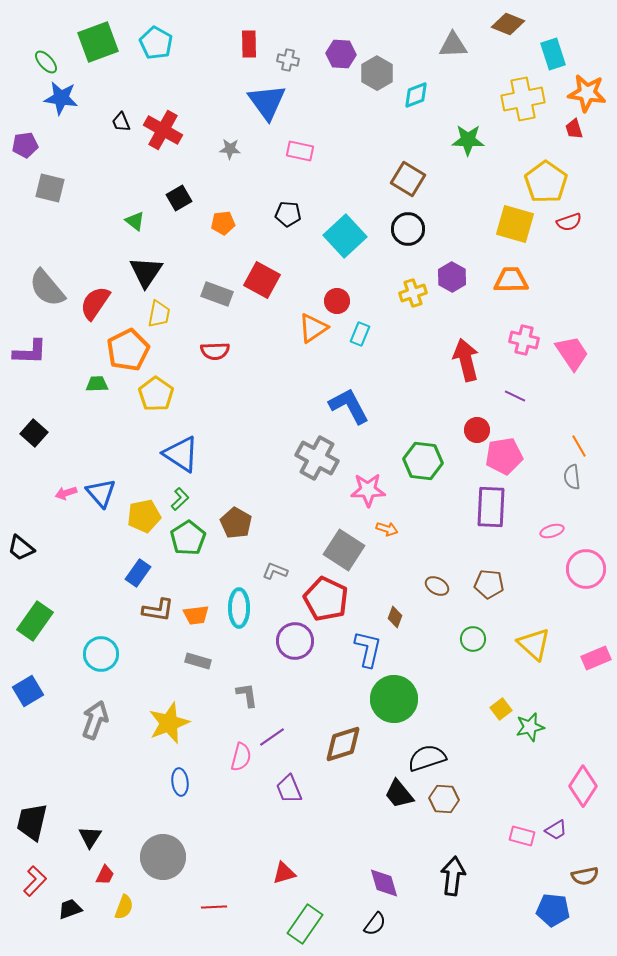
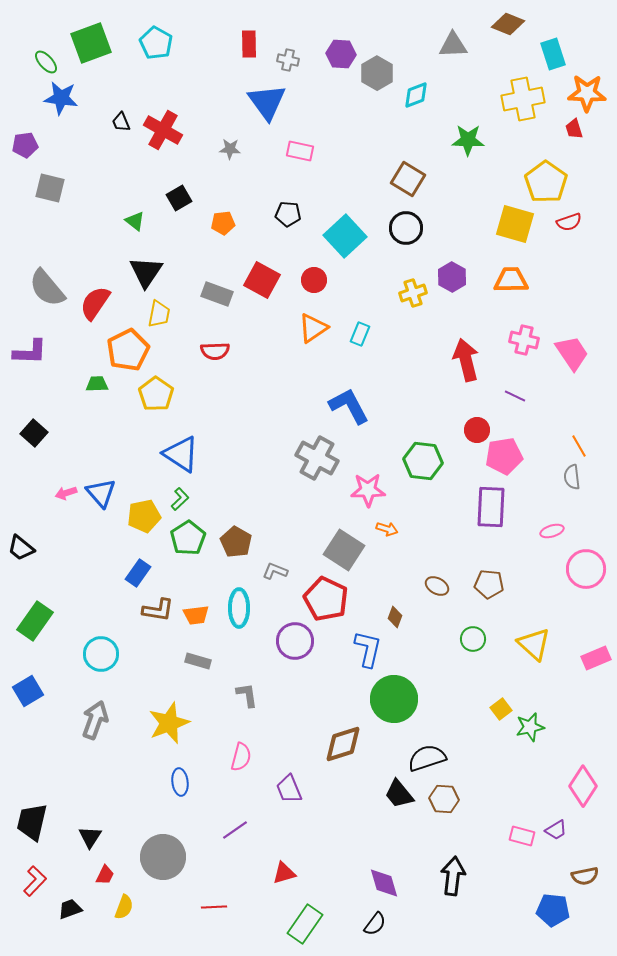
green square at (98, 42): moved 7 px left, 1 px down
orange star at (587, 93): rotated 6 degrees counterclockwise
black circle at (408, 229): moved 2 px left, 1 px up
red circle at (337, 301): moved 23 px left, 21 px up
brown pentagon at (236, 523): moved 19 px down
purple line at (272, 737): moved 37 px left, 93 px down
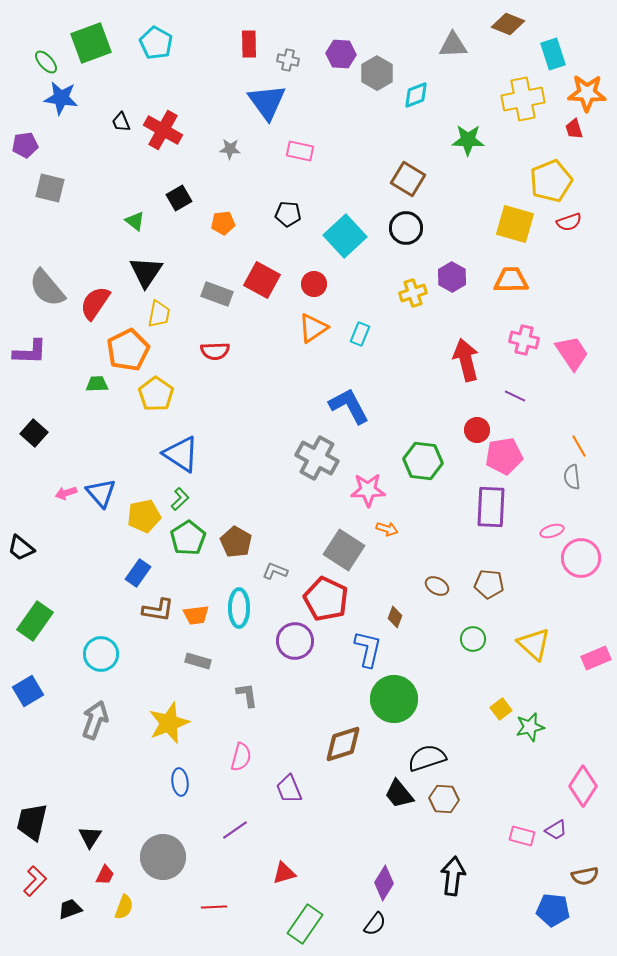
yellow pentagon at (546, 182): moved 5 px right, 1 px up; rotated 15 degrees clockwise
red circle at (314, 280): moved 4 px down
pink circle at (586, 569): moved 5 px left, 11 px up
purple diamond at (384, 883): rotated 48 degrees clockwise
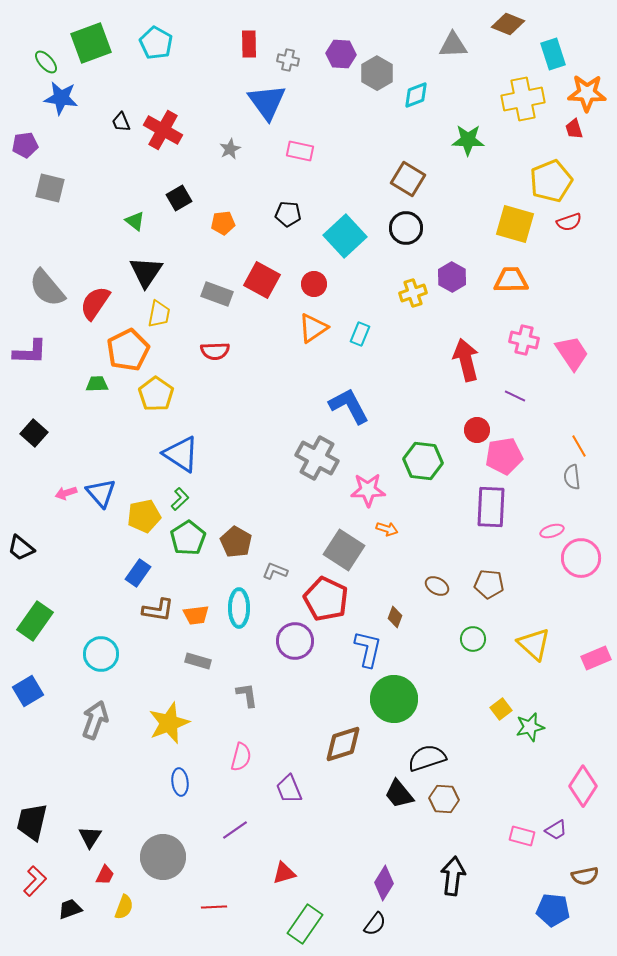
gray star at (230, 149): rotated 30 degrees counterclockwise
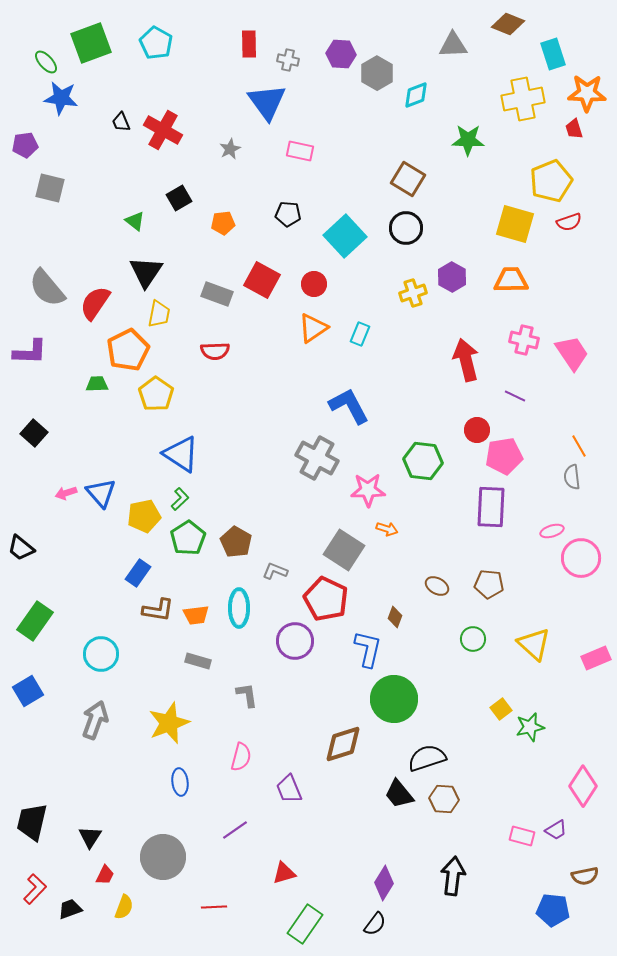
red L-shape at (35, 881): moved 8 px down
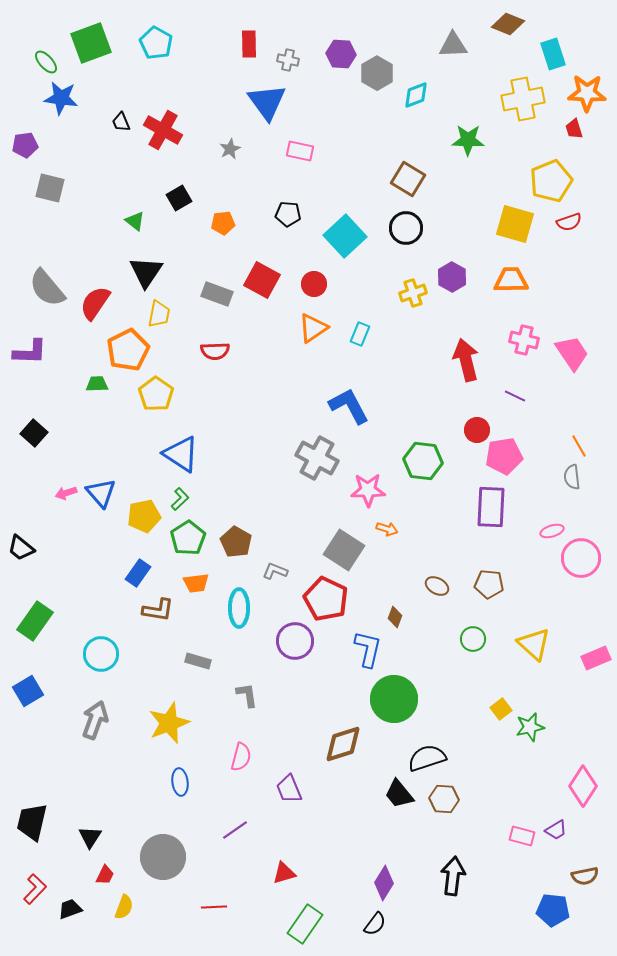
orange trapezoid at (196, 615): moved 32 px up
